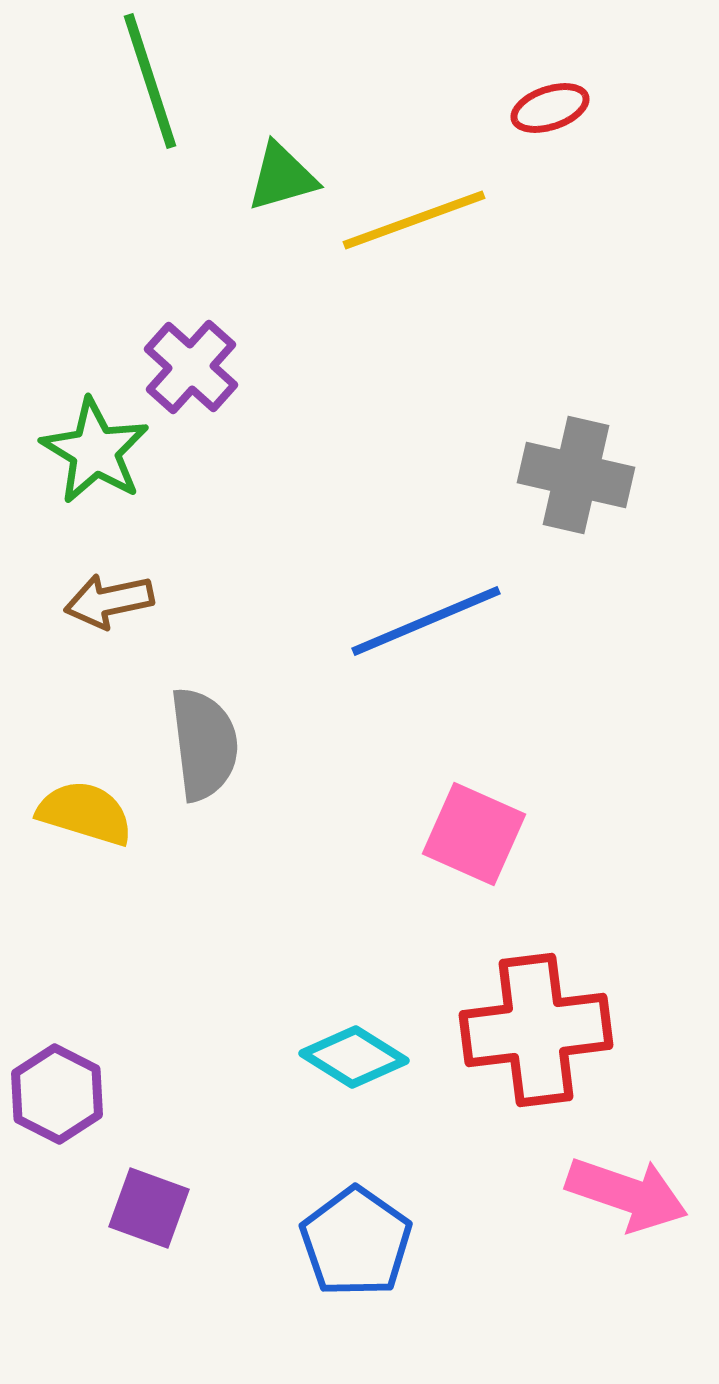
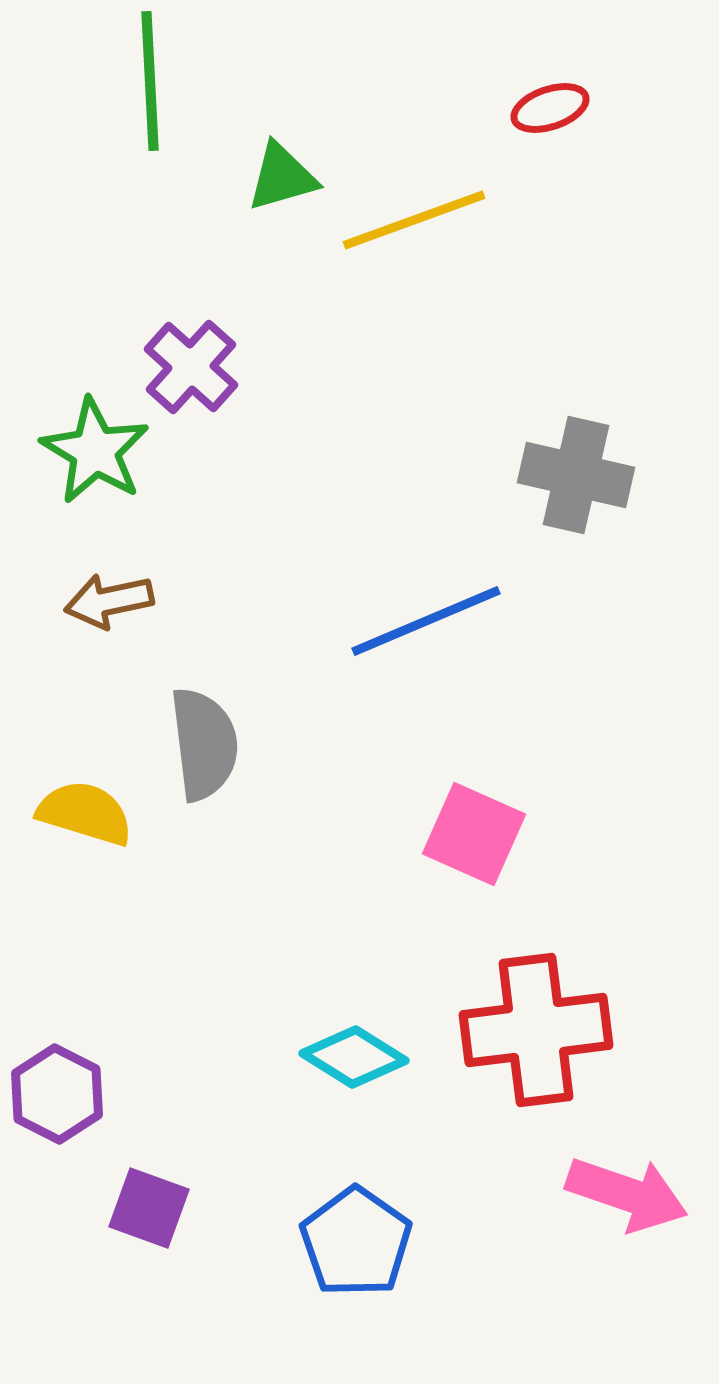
green line: rotated 15 degrees clockwise
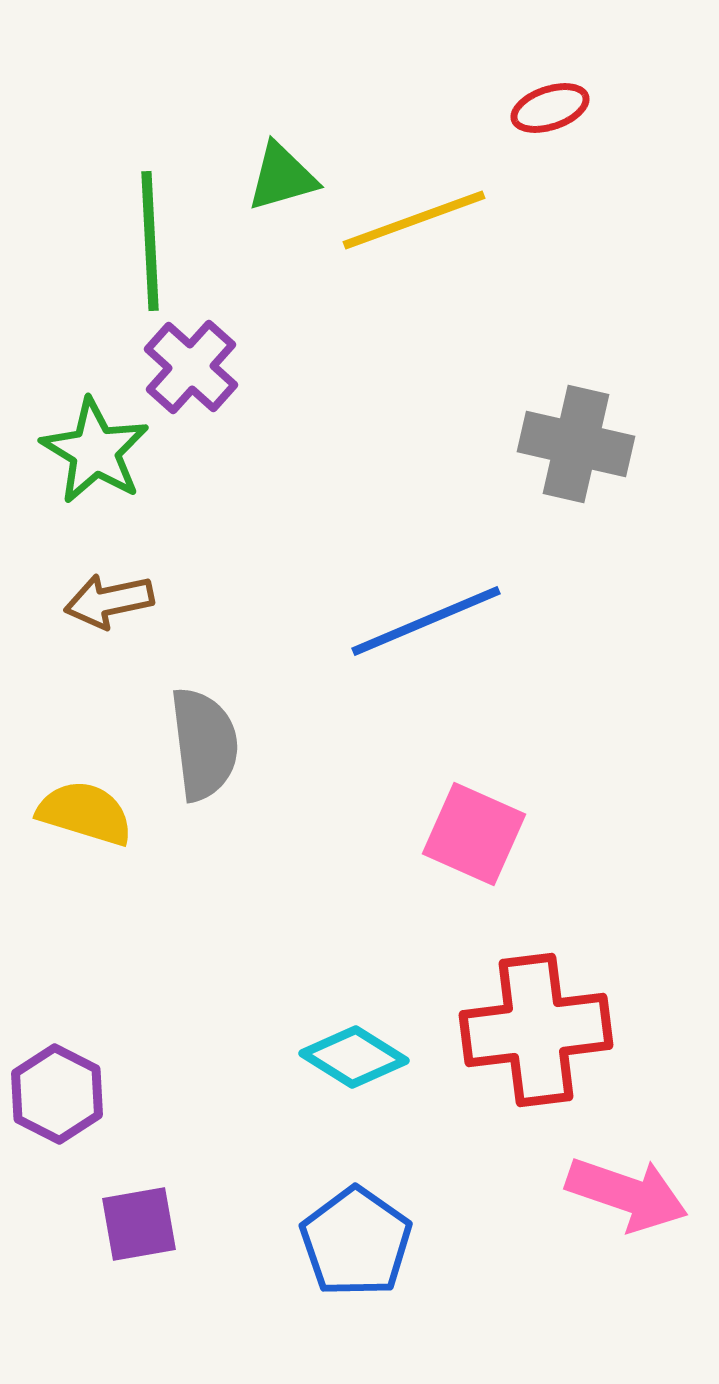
green line: moved 160 px down
gray cross: moved 31 px up
purple square: moved 10 px left, 16 px down; rotated 30 degrees counterclockwise
